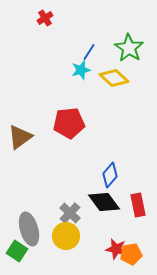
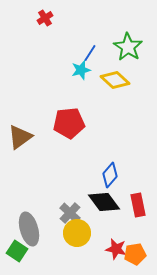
green star: moved 1 px left, 1 px up
blue line: moved 1 px right, 1 px down
yellow diamond: moved 1 px right, 2 px down
yellow circle: moved 11 px right, 3 px up
orange pentagon: moved 4 px right
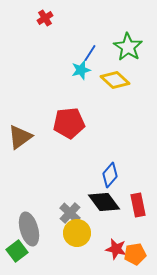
green square: rotated 20 degrees clockwise
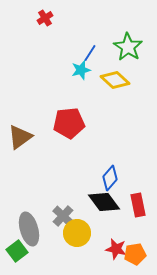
blue diamond: moved 3 px down
gray cross: moved 7 px left, 3 px down
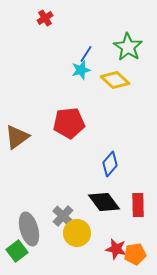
blue line: moved 4 px left, 1 px down
brown triangle: moved 3 px left
blue diamond: moved 14 px up
red rectangle: rotated 10 degrees clockwise
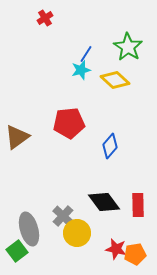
blue diamond: moved 18 px up
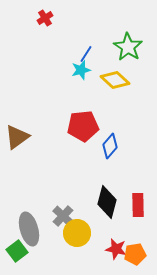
red pentagon: moved 14 px right, 3 px down
black diamond: moved 3 px right; rotated 52 degrees clockwise
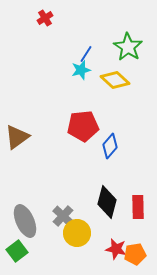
red rectangle: moved 2 px down
gray ellipse: moved 4 px left, 8 px up; rotated 8 degrees counterclockwise
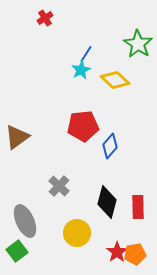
green star: moved 10 px right, 3 px up
cyan star: rotated 12 degrees counterclockwise
gray cross: moved 4 px left, 30 px up
red star: moved 1 px right, 3 px down; rotated 25 degrees clockwise
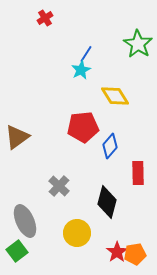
yellow diamond: moved 16 px down; rotated 16 degrees clockwise
red pentagon: moved 1 px down
red rectangle: moved 34 px up
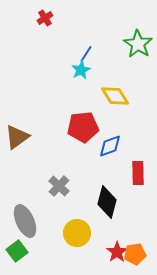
blue diamond: rotated 30 degrees clockwise
